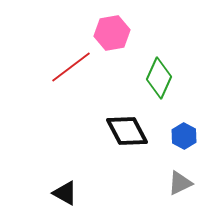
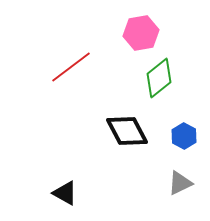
pink hexagon: moved 29 px right
green diamond: rotated 27 degrees clockwise
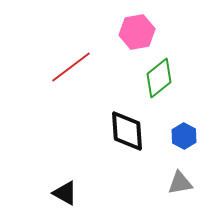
pink hexagon: moved 4 px left, 1 px up
black diamond: rotated 24 degrees clockwise
gray triangle: rotated 16 degrees clockwise
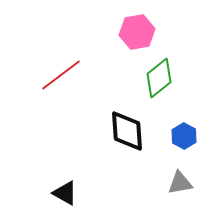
red line: moved 10 px left, 8 px down
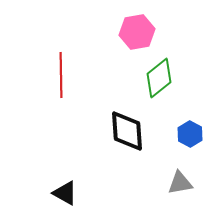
red line: rotated 54 degrees counterclockwise
blue hexagon: moved 6 px right, 2 px up
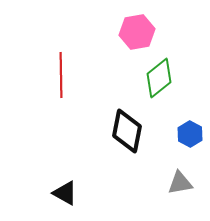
black diamond: rotated 15 degrees clockwise
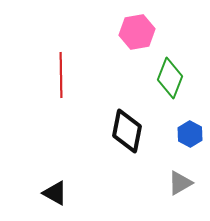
green diamond: moved 11 px right; rotated 30 degrees counterclockwise
gray triangle: rotated 20 degrees counterclockwise
black triangle: moved 10 px left
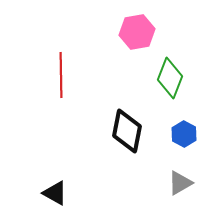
blue hexagon: moved 6 px left
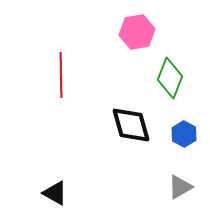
black diamond: moved 4 px right, 6 px up; rotated 27 degrees counterclockwise
gray triangle: moved 4 px down
